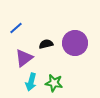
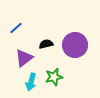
purple circle: moved 2 px down
green star: moved 6 px up; rotated 24 degrees counterclockwise
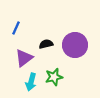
blue line: rotated 24 degrees counterclockwise
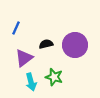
green star: rotated 30 degrees clockwise
cyan arrow: rotated 30 degrees counterclockwise
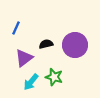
cyan arrow: rotated 54 degrees clockwise
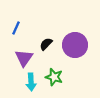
black semicircle: rotated 32 degrees counterclockwise
purple triangle: rotated 18 degrees counterclockwise
cyan arrow: rotated 42 degrees counterclockwise
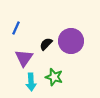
purple circle: moved 4 px left, 4 px up
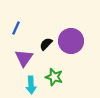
cyan arrow: moved 3 px down
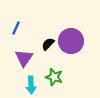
black semicircle: moved 2 px right
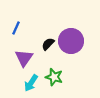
cyan arrow: moved 2 px up; rotated 36 degrees clockwise
